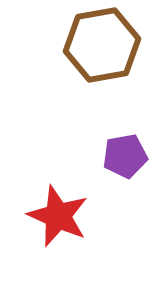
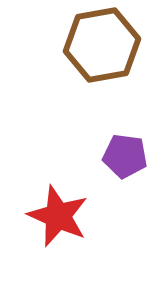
purple pentagon: rotated 18 degrees clockwise
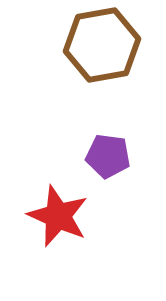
purple pentagon: moved 17 px left
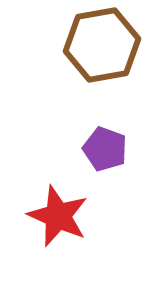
purple pentagon: moved 3 px left, 7 px up; rotated 12 degrees clockwise
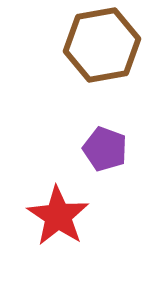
red star: rotated 10 degrees clockwise
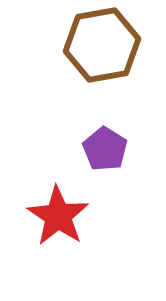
purple pentagon: rotated 12 degrees clockwise
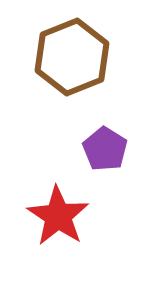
brown hexagon: moved 30 px left, 12 px down; rotated 12 degrees counterclockwise
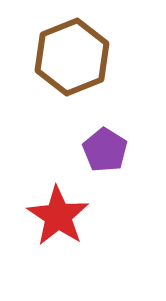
purple pentagon: moved 1 px down
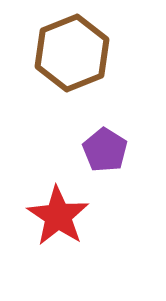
brown hexagon: moved 4 px up
